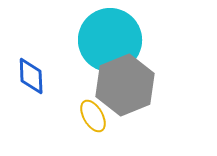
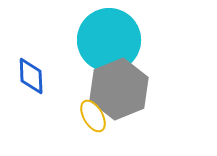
cyan circle: moved 1 px left
gray hexagon: moved 6 px left, 4 px down
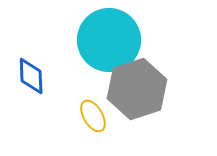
gray hexagon: moved 18 px right; rotated 4 degrees clockwise
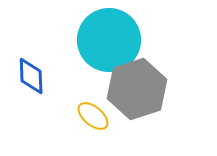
yellow ellipse: rotated 20 degrees counterclockwise
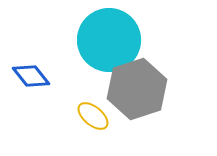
blue diamond: rotated 36 degrees counterclockwise
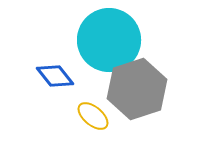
blue diamond: moved 24 px right
